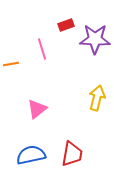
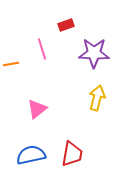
purple star: moved 1 px left, 14 px down
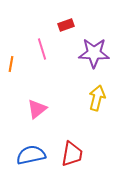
orange line: rotated 70 degrees counterclockwise
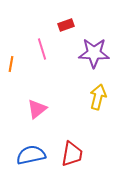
yellow arrow: moved 1 px right, 1 px up
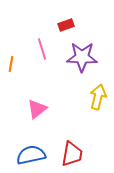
purple star: moved 12 px left, 4 px down
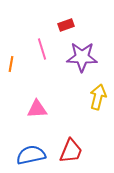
pink triangle: rotated 35 degrees clockwise
red trapezoid: moved 1 px left, 3 px up; rotated 12 degrees clockwise
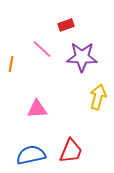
pink line: rotated 30 degrees counterclockwise
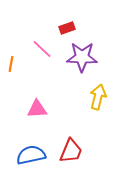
red rectangle: moved 1 px right, 3 px down
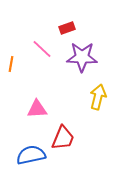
red trapezoid: moved 8 px left, 13 px up
